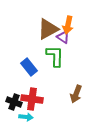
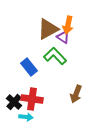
green L-shape: rotated 45 degrees counterclockwise
black cross: rotated 21 degrees clockwise
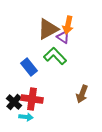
brown arrow: moved 6 px right
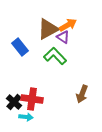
orange arrow: rotated 132 degrees counterclockwise
blue rectangle: moved 9 px left, 20 px up
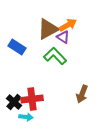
blue rectangle: moved 3 px left; rotated 18 degrees counterclockwise
red cross: rotated 15 degrees counterclockwise
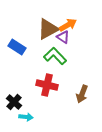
red cross: moved 15 px right, 14 px up; rotated 20 degrees clockwise
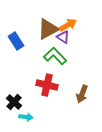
blue rectangle: moved 1 px left, 6 px up; rotated 24 degrees clockwise
